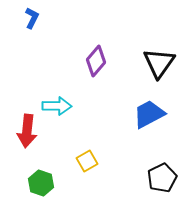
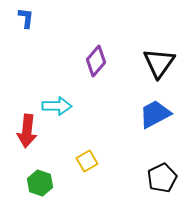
blue L-shape: moved 6 px left; rotated 20 degrees counterclockwise
blue trapezoid: moved 6 px right
green hexagon: moved 1 px left
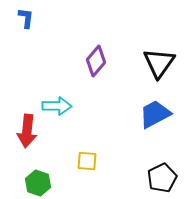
yellow square: rotated 35 degrees clockwise
green hexagon: moved 2 px left
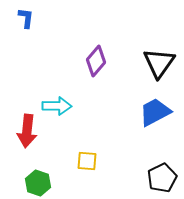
blue trapezoid: moved 2 px up
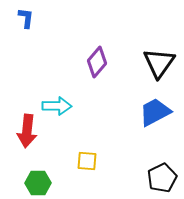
purple diamond: moved 1 px right, 1 px down
green hexagon: rotated 20 degrees counterclockwise
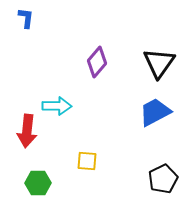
black pentagon: moved 1 px right, 1 px down
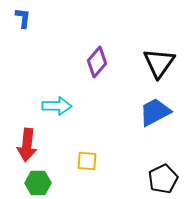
blue L-shape: moved 3 px left
red arrow: moved 14 px down
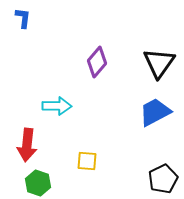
green hexagon: rotated 20 degrees clockwise
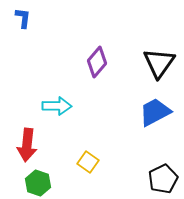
yellow square: moved 1 px right, 1 px down; rotated 30 degrees clockwise
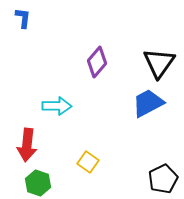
blue trapezoid: moved 7 px left, 9 px up
